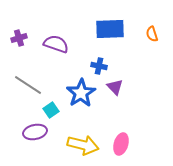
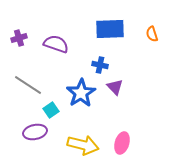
blue cross: moved 1 px right, 1 px up
pink ellipse: moved 1 px right, 1 px up
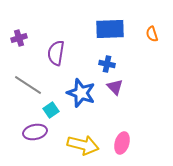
purple semicircle: moved 9 px down; rotated 100 degrees counterclockwise
blue cross: moved 7 px right, 1 px up
blue star: rotated 20 degrees counterclockwise
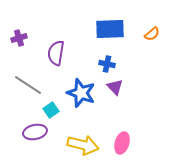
orange semicircle: rotated 112 degrees counterclockwise
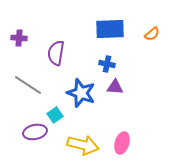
purple cross: rotated 21 degrees clockwise
purple triangle: rotated 42 degrees counterclockwise
cyan square: moved 4 px right, 5 px down
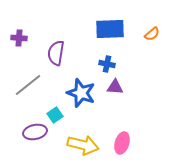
gray line: rotated 72 degrees counterclockwise
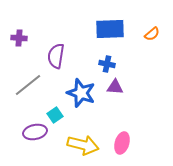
purple semicircle: moved 3 px down
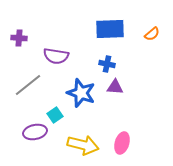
purple semicircle: rotated 90 degrees counterclockwise
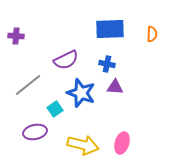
orange semicircle: rotated 49 degrees counterclockwise
purple cross: moved 3 px left, 2 px up
purple semicircle: moved 10 px right, 4 px down; rotated 35 degrees counterclockwise
cyan square: moved 6 px up
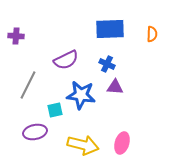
blue cross: rotated 14 degrees clockwise
gray line: rotated 24 degrees counterclockwise
blue star: moved 2 px down; rotated 12 degrees counterclockwise
cyan square: moved 1 px down; rotated 21 degrees clockwise
